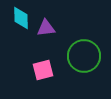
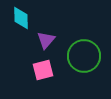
purple triangle: moved 12 px down; rotated 42 degrees counterclockwise
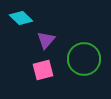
cyan diamond: rotated 45 degrees counterclockwise
green circle: moved 3 px down
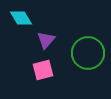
cyan diamond: rotated 15 degrees clockwise
green circle: moved 4 px right, 6 px up
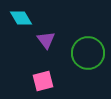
purple triangle: rotated 18 degrees counterclockwise
pink square: moved 11 px down
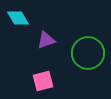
cyan diamond: moved 3 px left
purple triangle: rotated 48 degrees clockwise
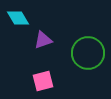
purple triangle: moved 3 px left
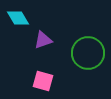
pink square: rotated 30 degrees clockwise
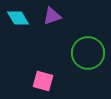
purple triangle: moved 9 px right, 24 px up
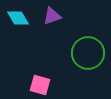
pink square: moved 3 px left, 4 px down
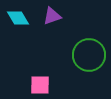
green circle: moved 1 px right, 2 px down
pink square: rotated 15 degrees counterclockwise
